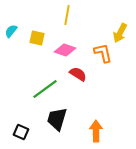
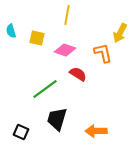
cyan semicircle: rotated 56 degrees counterclockwise
orange arrow: rotated 90 degrees counterclockwise
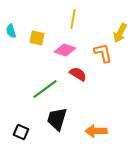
yellow line: moved 6 px right, 4 px down
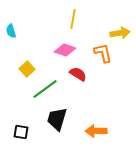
yellow arrow: rotated 126 degrees counterclockwise
yellow square: moved 10 px left, 31 px down; rotated 35 degrees clockwise
black square: rotated 14 degrees counterclockwise
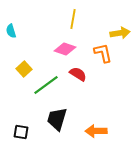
pink diamond: moved 1 px up
yellow square: moved 3 px left
green line: moved 1 px right, 4 px up
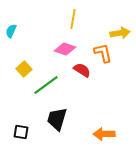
cyan semicircle: rotated 40 degrees clockwise
red semicircle: moved 4 px right, 4 px up
orange arrow: moved 8 px right, 3 px down
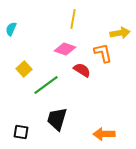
cyan semicircle: moved 2 px up
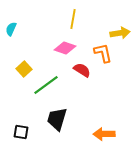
pink diamond: moved 1 px up
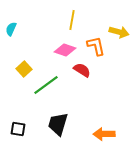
yellow line: moved 1 px left, 1 px down
yellow arrow: moved 1 px left, 1 px up; rotated 24 degrees clockwise
pink diamond: moved 2 px down
orange L-shape: moved 7 px left, 7 px up
black trapezoid: moved 1 px right, 5 px down
black square: moved 3 px left, 3 px up
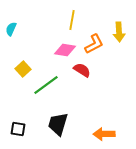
yellow arrow: rotated 72 degrees clockwise
orange L-shape: moved 2 px left, 2 px up; rotated 75 degrees clockwise
pink diamond: rotated 10 degrees counterclockwise
yellow square: moved 1 px left
